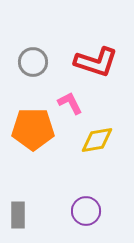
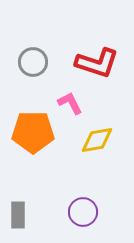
red L-shape: moved 1 px right, 1 px down
orange pentagon: moved 3 px down
purple circle: moved 3 px left, 1 px down
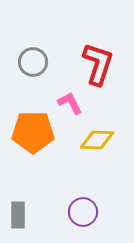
red L-shape: moved 1 px right, 1 px down; rotated 90 degrees counterclockwise
yellow diamond: rotated 12 degrees clockwise
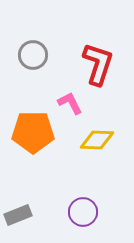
gray circle: moved 7 px up
gray rectangle: rotated 68 degrees clockwise
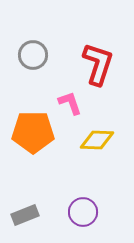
pink L-shape: rotated 8 degrees clockwise
gray rectangle: moved 7 px right
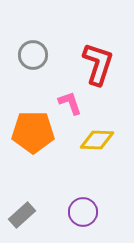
gray rectangle: moved 3 px left; rotated 20 degrees counterclockwise
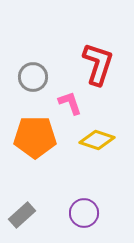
gray circle: moved 22 px down
orange pentagon: moved 2 px right, 5 px down
yellow diamond: rotated 16 degrees clockwise
purple circle: moved 1 px right, 1 px down
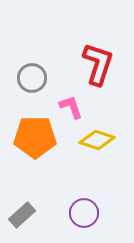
gray circle: moved 1 px left, 1 px down
pink L-shape: moved 1 px right, 4 px down
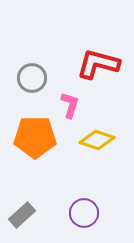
red L-shape: rotated 93 degrees counterclockwise
pink L-shape: moved 1 px left, 2 px up; rotated 36 degrees clockwise
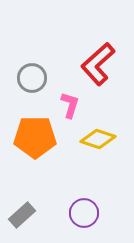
red L-shape: rotated 57 degrees counterclockwise
yellow diamond: moved 1 px right, 1 px up
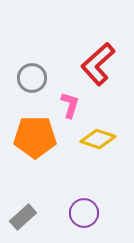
gray rectangle: moved 1 px right, 2 px down
